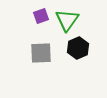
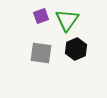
black hexagon: moved 2 px left, 1 px down
gray square: rotated 10 degrees clockwise
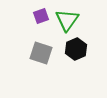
gray square: rotated 10 degrees clockwise
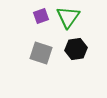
green triangle: moved 1 px right, 3 px up
black hexagon: rotated 15 degrees clockwise
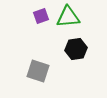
green triangle: rotated 50 degrees clockwise
gray square: moved 3 px left, 18 px down
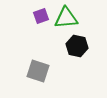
green triangle: moved 2 px left, 1 px down
black hexagon: moved 1 px right, 3 px up; rotated 20 degrees clockwise
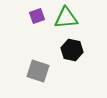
purple square: moved 4 px left
black hexagon: moved 5 px left, 4 px down
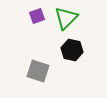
green triangle: rotated 40 degrees counterclockwise
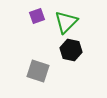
green triangle: moved 4 px down
black hexagon: moved 1 px left
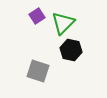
purple square: rotated 14 degrees counterclockwise
green triangle: moved 3 px left, 1 px down
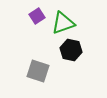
green triangle: rotated 25 degrees clockwise
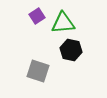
green triangle: rotated 15 degrees clockwise
